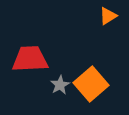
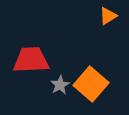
red trapezoid: moved 1 px right, 1 px down
orange square: rotated 8 degrees counterclockwise
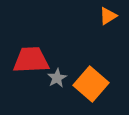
gray star: moved 3 px left, 7 px up
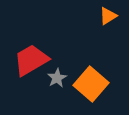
red trapezoid: rotated 27 degrees counterclockwise
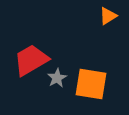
orange square: rotated 32 degrees counterclockwise
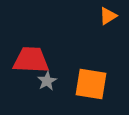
red trapezoid: rotated 33 degrees clockwise
gray star: moved 10 px left, 3 px down
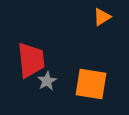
orange triangle: moved 6 px left, 1 px down
red trapezoid: rotated 81 degrees clockwise
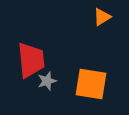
gray star: rotated 12 degrees clockwise
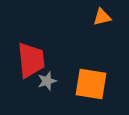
orange triangle: rotated 18 degrees clockwise
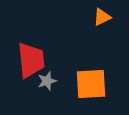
orange triangle: rotated 12 degrees counterclockwise
orange square: rotated 12 degrees counterclockwise
